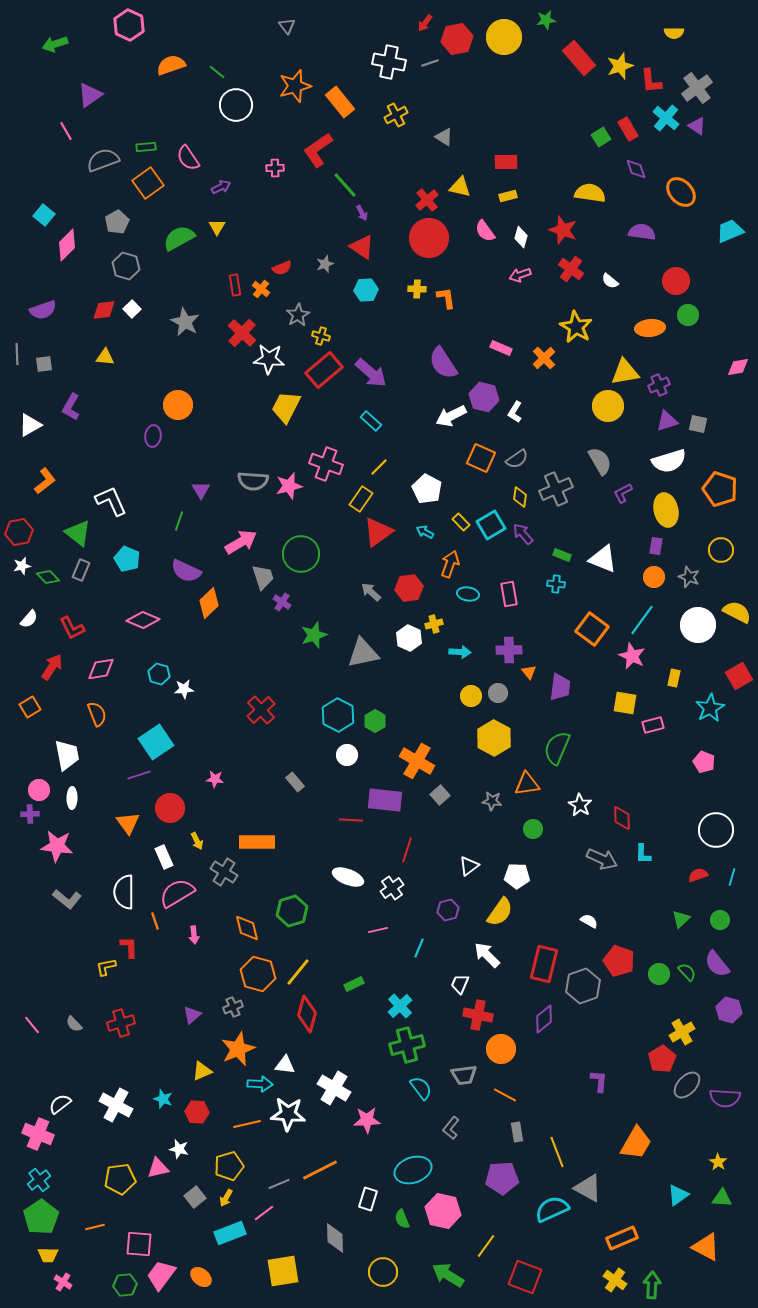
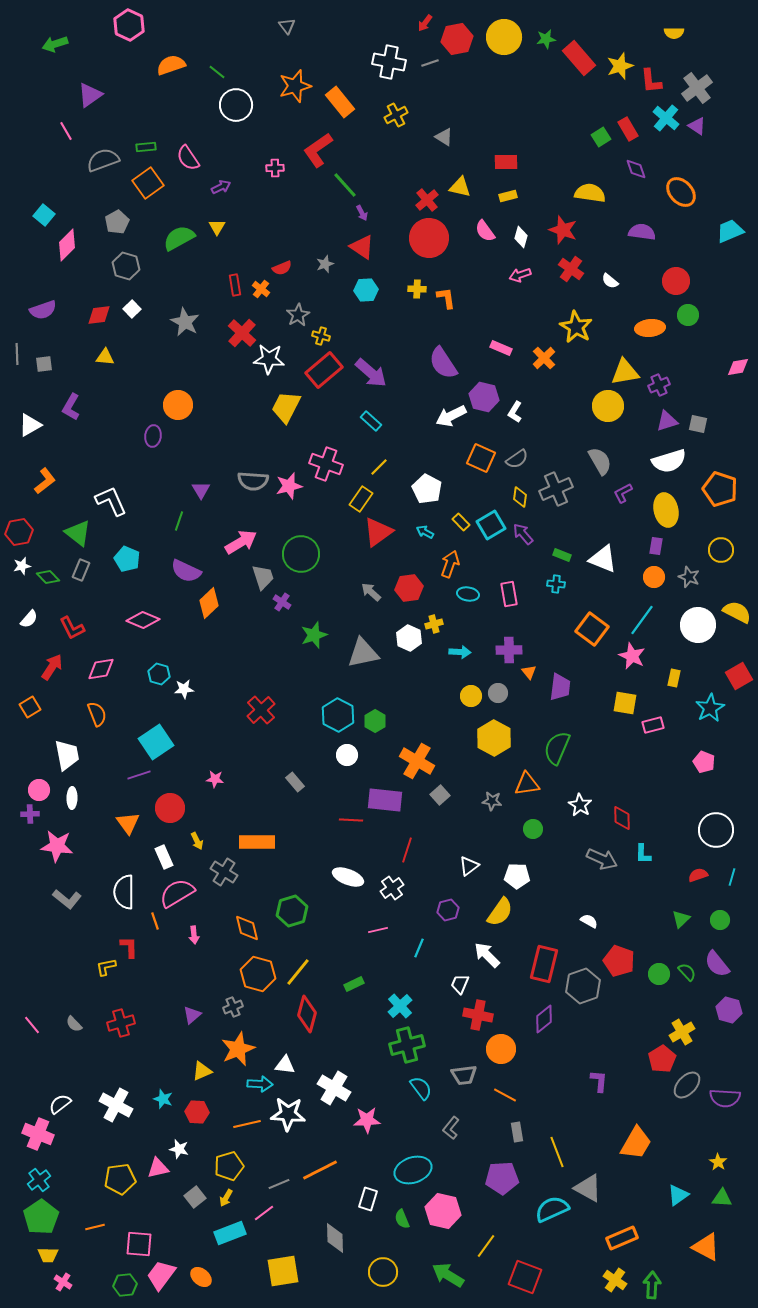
green star at (546, 20): moved 19 px down
red diamond at (104, 310): moved 5 px left, 5 px down
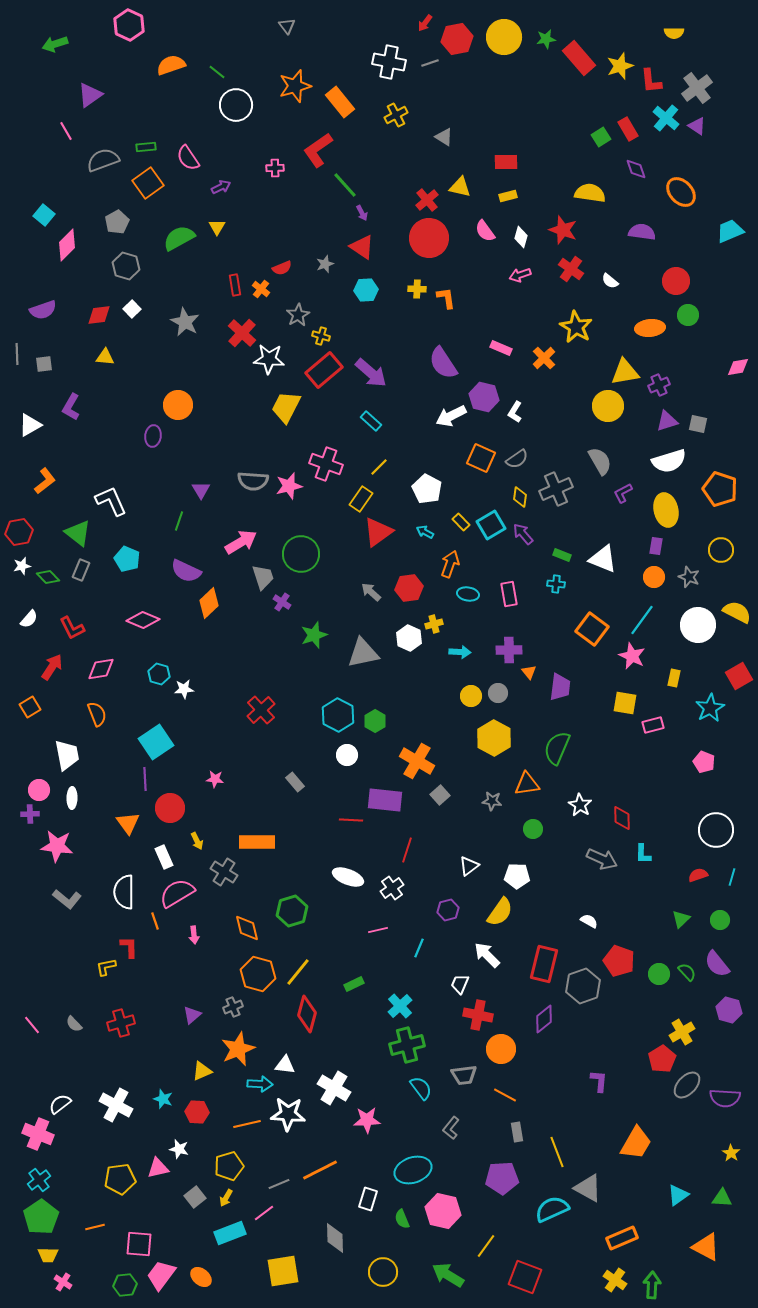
purple line at (139, 775): moved 6 px right, 4 px down; rotated 75 degrees counterclockwise
yellow star at (718, 1162): moved 13 px right, 9 px up
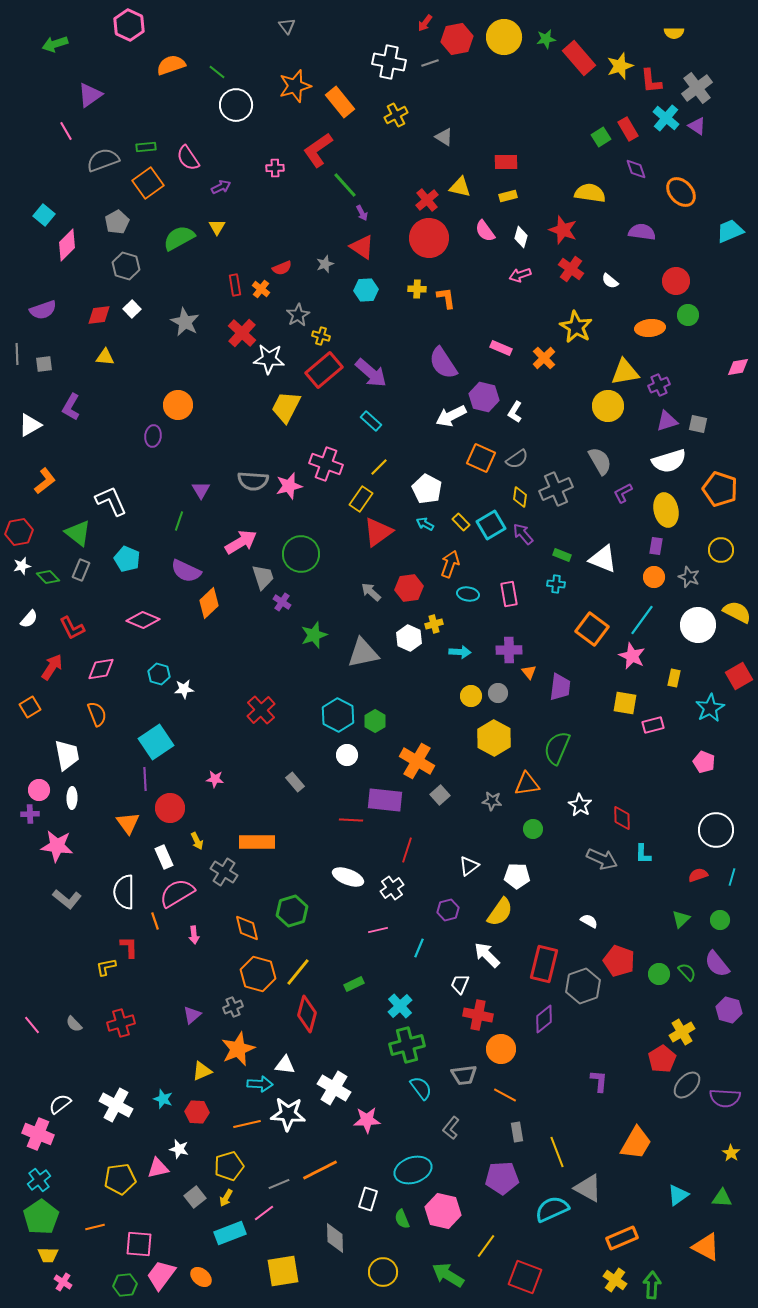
cyan arrow at (425, 532): moved 8 px up
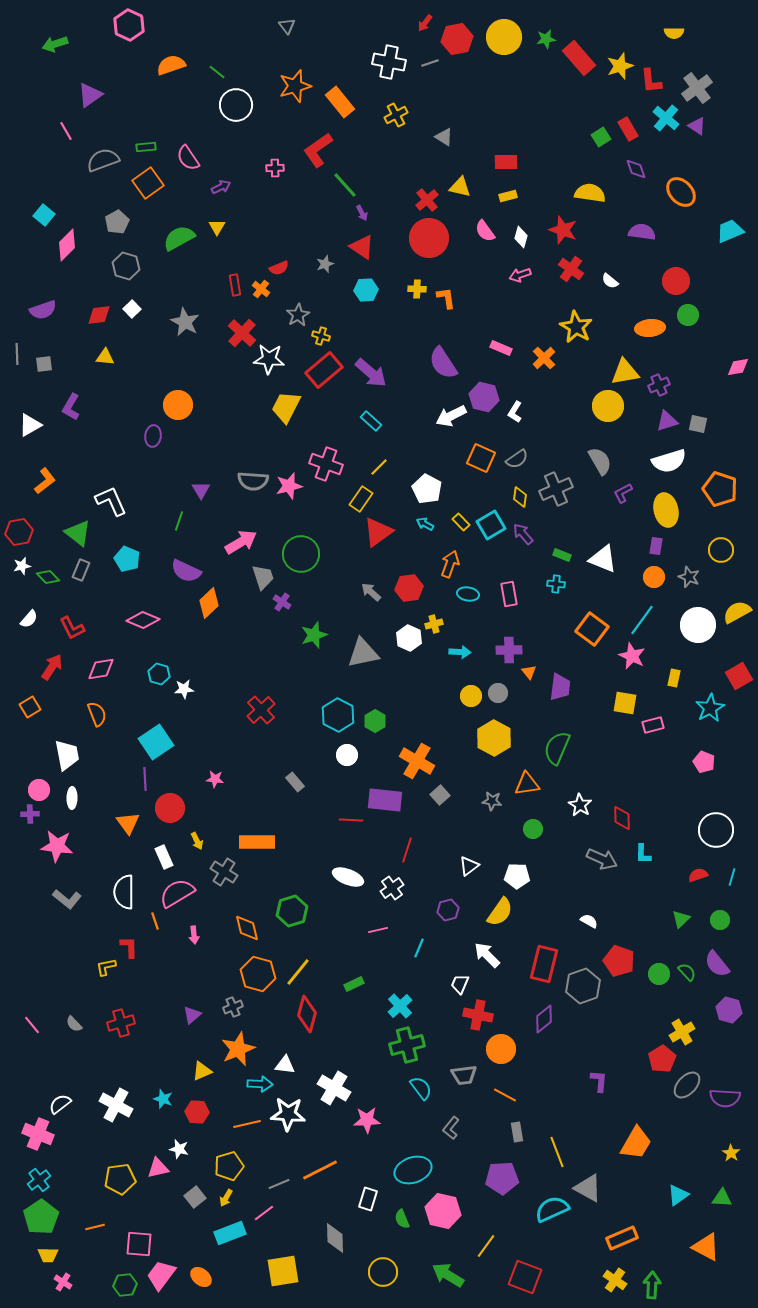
red semicircle at (282, 268): moved 3 px left
yellow semicircle at (737, 612): rotated 56 degrees counterclockwise
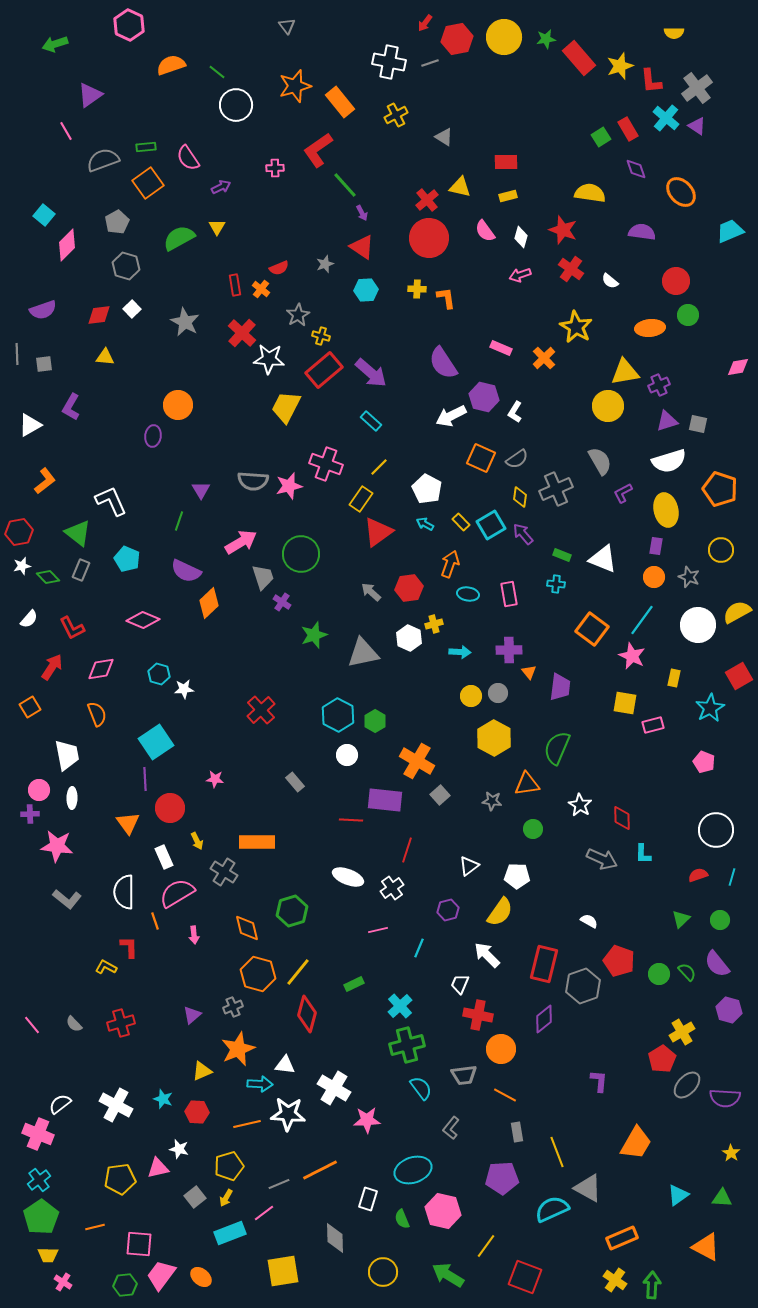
yellow L-shape at (106, 967): rotated 40 degrees clockwise
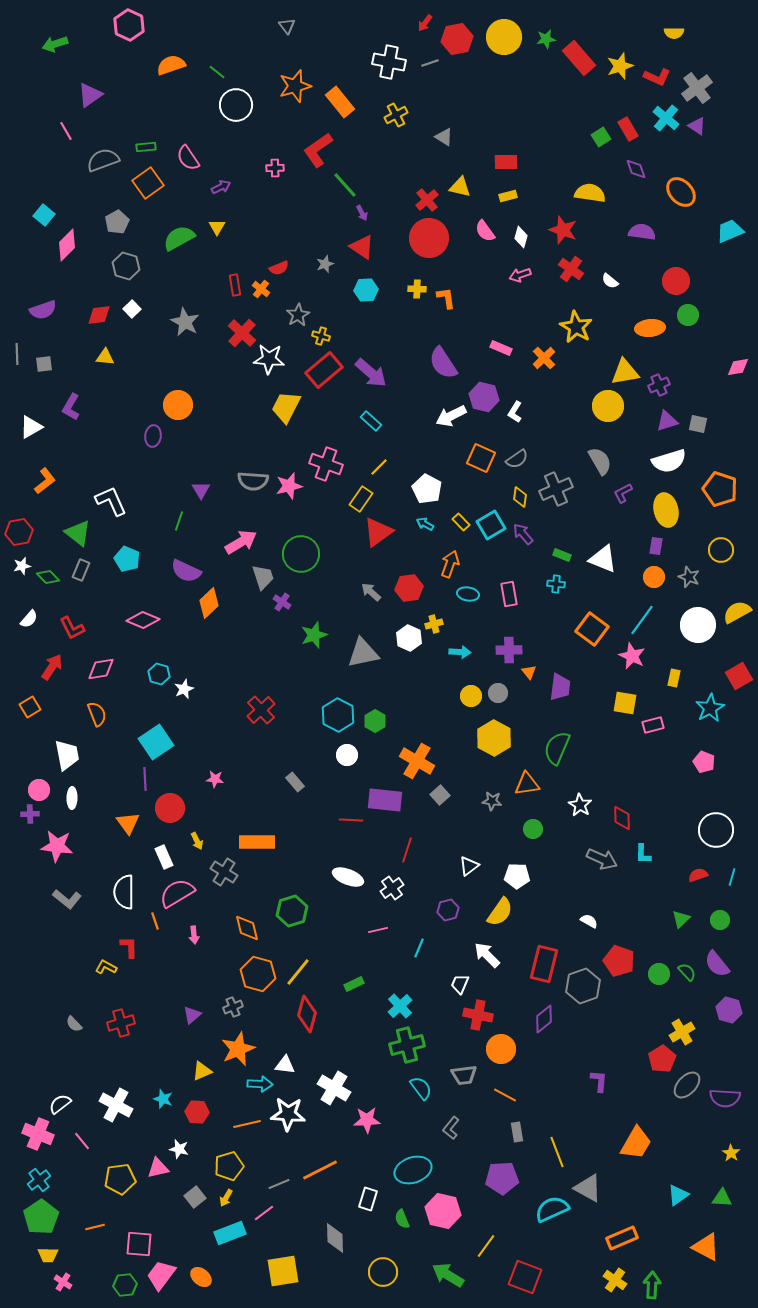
red L-shape at (651, 81): moved 6 px right, 4 px up; rotated 60 degrees counterclockwise
white triangle at (30, 425): moved 1 px right, 2 px down
white star at (184, 689): rotated 18 degrees counterclockwise
pink line at (32, 1025): moved 50 px right, 116 px down
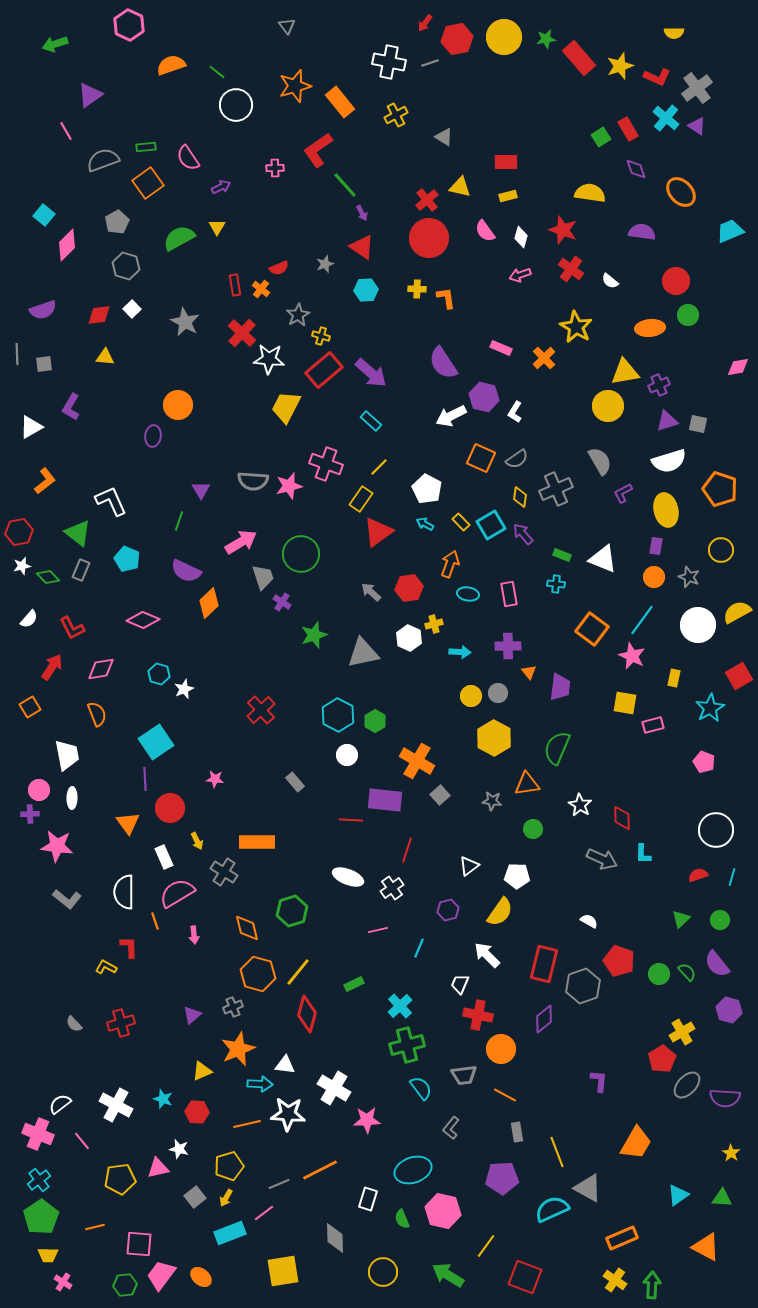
purple cross at (509, 650): moved 1 px left, 4 px up
